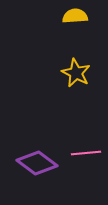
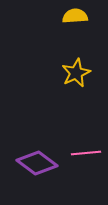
yellow star: rotated 20 degrees clockwise
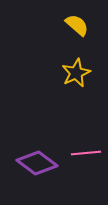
yellow semicircle: moved 2 px right, 9 px down; rotated 45 degrees clockwise
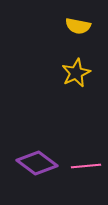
yellow semicircle: moved 1 px right, 1 px down; rotated 150 degrees clockwise
pink line: moved 13 px down
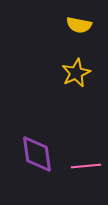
yellow semicircle: moved 1 px right, 1 px up
purple diamond: moved 9 px up; rotated 45 degrees clockwise
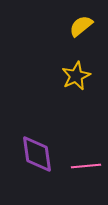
yellow semicircle: moved 2 px right, 1 px down; rotated 130 degrees clockwise
yellow star: moved 3 px down
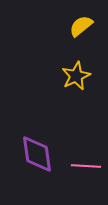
pink line: rotated 8 degrees clockwise
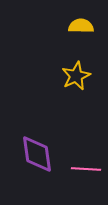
yellow semicircle: rotated 40 degrees clockwise
pink line: moved 3 px down
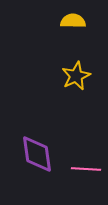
yellow semicircle: moved 8 px left, 5 px up
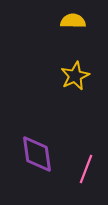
yellow star: moved 1 px left
pink line: rotated 72 degrees counterclockwise
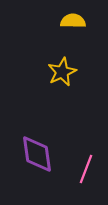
yellow star: moved 13 px left, 4 px up
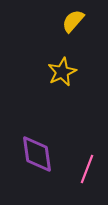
yellow semicircle: rotated 50 degrees counterclockwise
pink line: moved 1 px right
